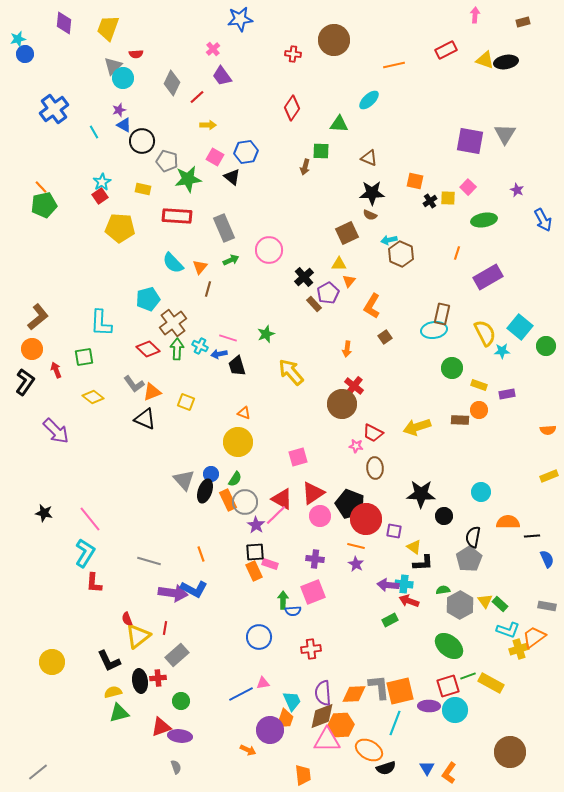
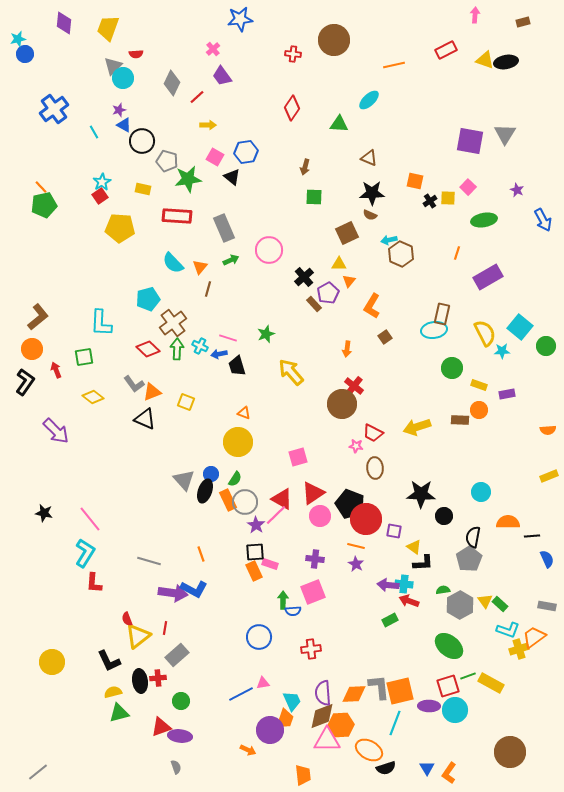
green square at (321, 151): moved 7 px left, 46 px down
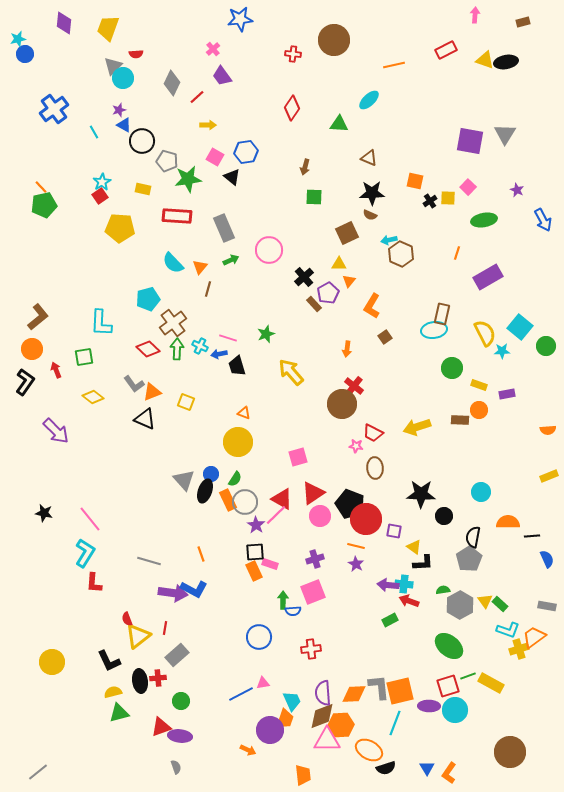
purple cross at (315, 559): rotated 24 degrees counterclockwise
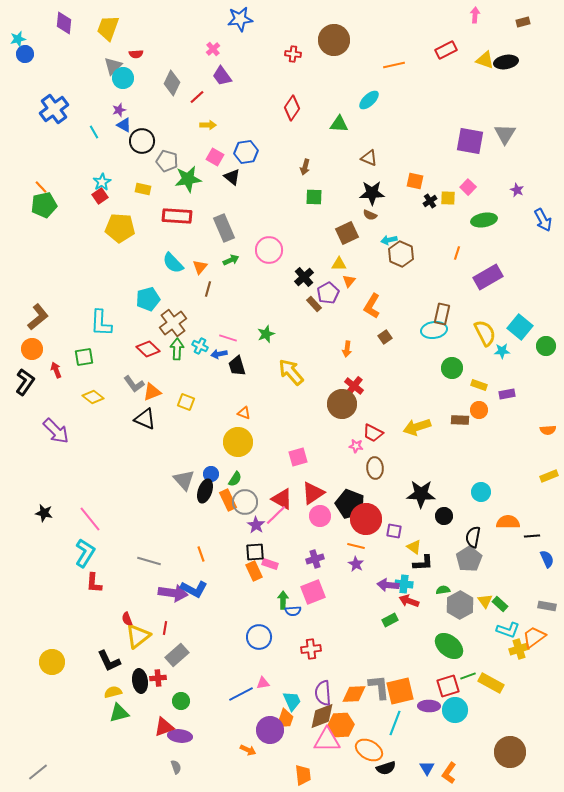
red triangle at (161, 727): moved 3 px right
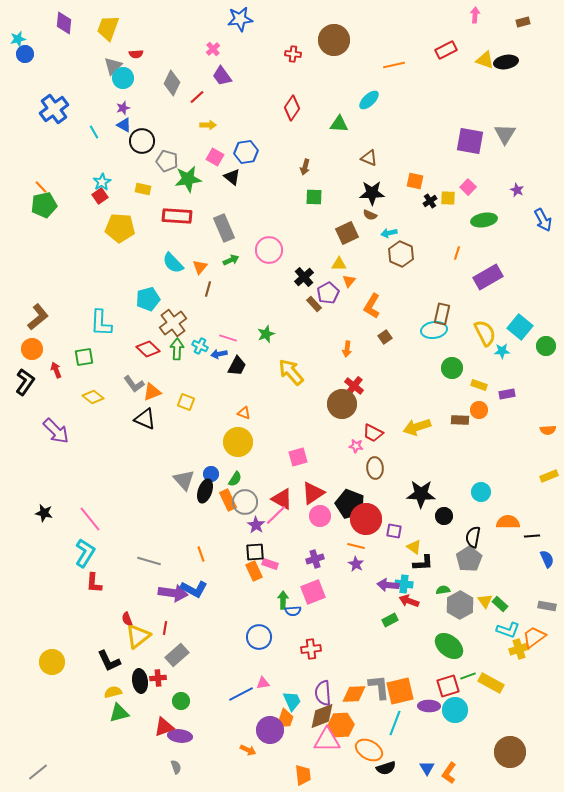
purple star at (119, 110): moved 4 px right, 2 px up
cyan arrow at (389, 240): moved 7 px up
black trapezoid at (237, 366): rotated 135 degrees counterclockwise
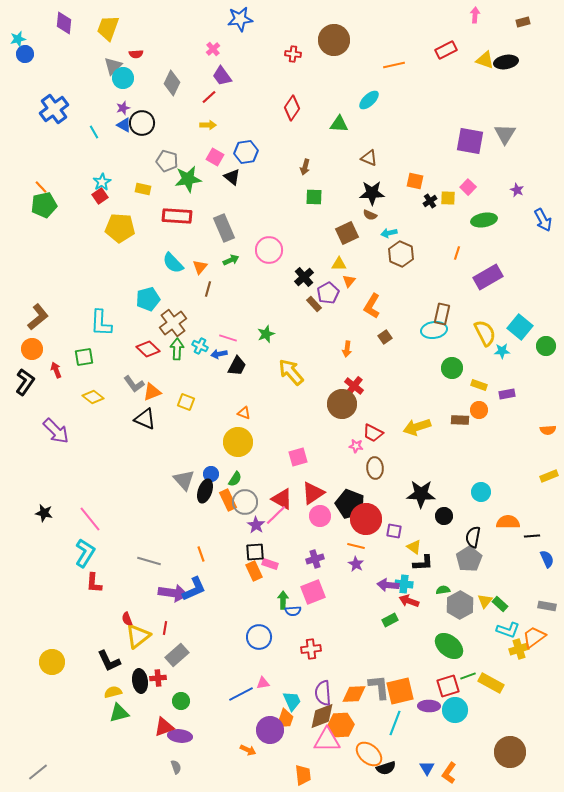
red line at (197, 97): moved 12 px right
black circle at (142, 141): moved 18 px up
blue L-shape at (194, 589): rotated 52 degrees counterclockwise
yellow triangle at (485, 601): rotated 14 degrees clockwise
orange ellipse at (369, 750): moved 4 px down; rotated 12 degrees clockwise
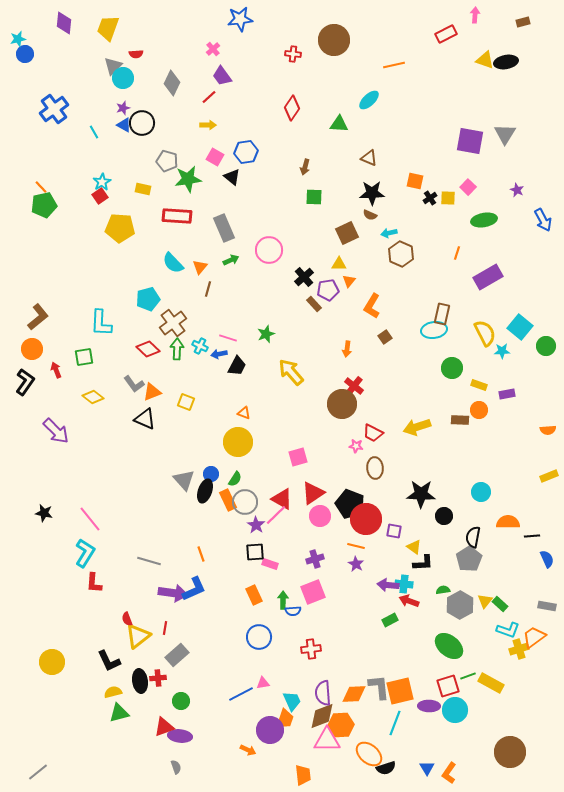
red rectangle at (446, 50): moved 16 px up
black cross at (430, 201): moved 3 px up
purple pentagon at (328, 293): moved 3 px up; rotated 20 degrees clockwise
orange rectangle at (254, 571): moved 24 px down
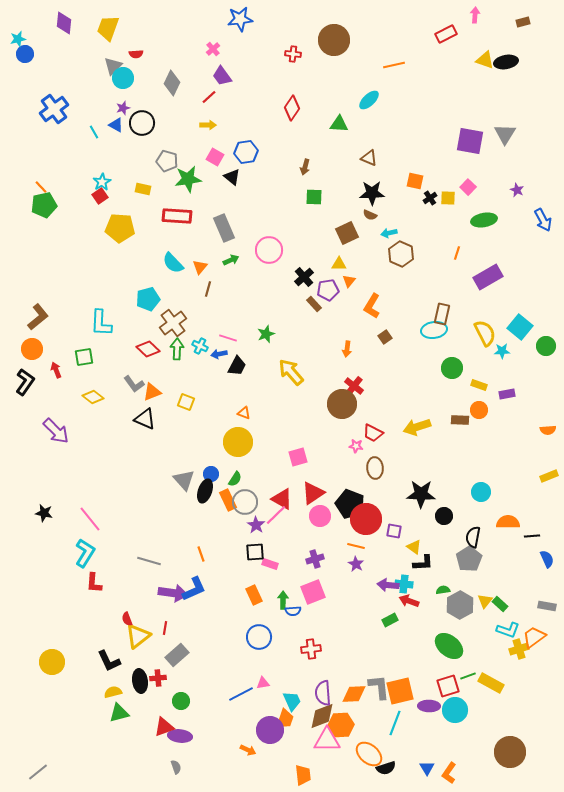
blue triangle at (124, 125): moved 8 px left
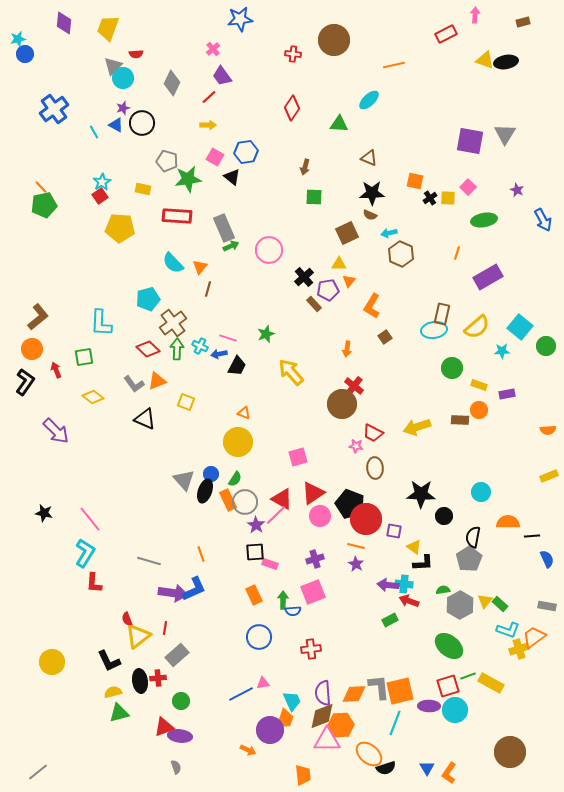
green arrow at (231, 260): moved 14 px up
yellow semicircle at (485, 333): moved 8 px left, 6 px up; rotated 76 degrees clockwise
orange triangle at (152, 392): moved 5 px right, 11 px up
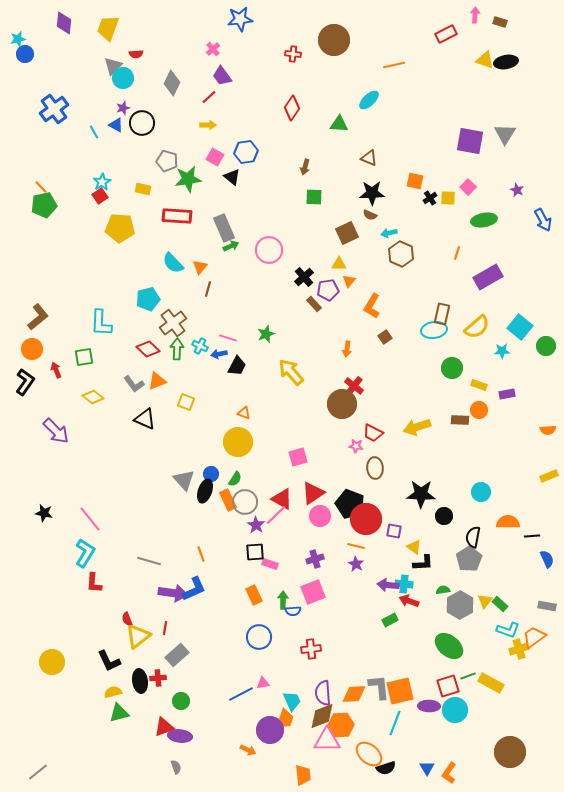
brown rectangle at (523, 22): moved 23 px left; rotated 32 degrees clockwise
